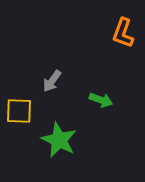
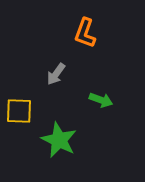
orange L-shape: moved 38 px left
gray arrow: moved 4 px right, 7 px up
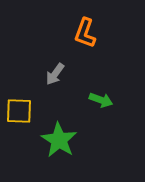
gray arrow: moved 1 px left
green star: rotated 6 degrees clockwise
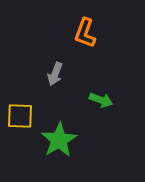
gray arrow: rotated 15 degrees counterclockwise
yellow square: moved 1 px right, 5 px down
green star: rotated 9 degrees clockwise
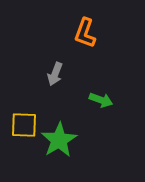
yellow square: moved 4 px right, 9 px down
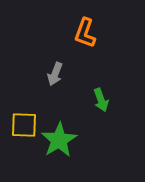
green arrow: rotated 50 degrees clockwise
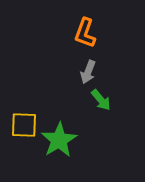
gray arrow: moved 33 px right, 2 px up
green arrow: rotated 20 degrees counterclockwise
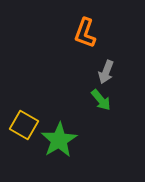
gray arrow: moved 18 px right
yellow square: rotated 28 degrees clockwise
